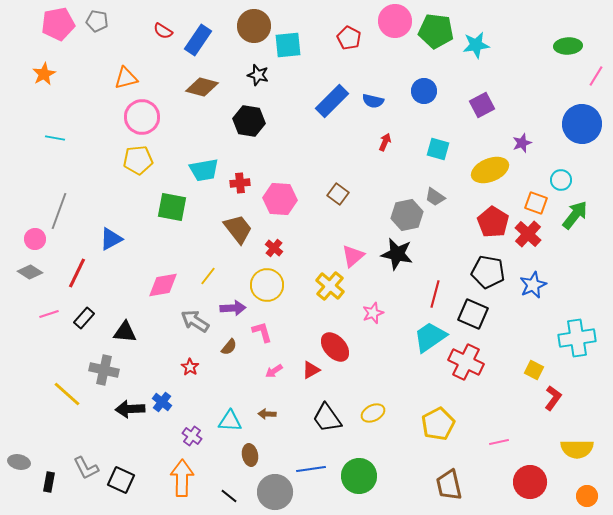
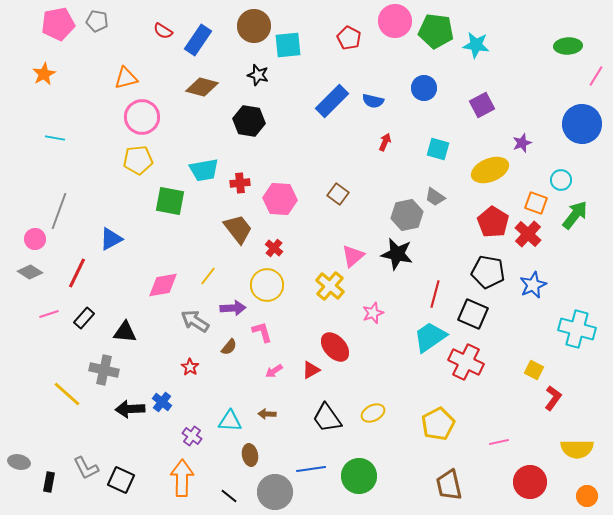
cyan star at (476, 45): rotated 16 degrees clockwise
blue circle at (424, 91): moved 3 px up
green square at (172, 207): moved 2 px left, 6 px up
cyan cross at (577, 338): moved 9 px up; rotated 24 degrees clockwise
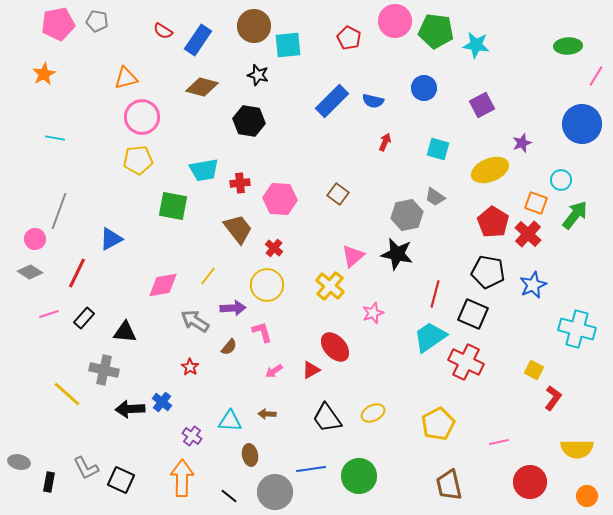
green square at (170, 201): moved 3 px right, 5 px down
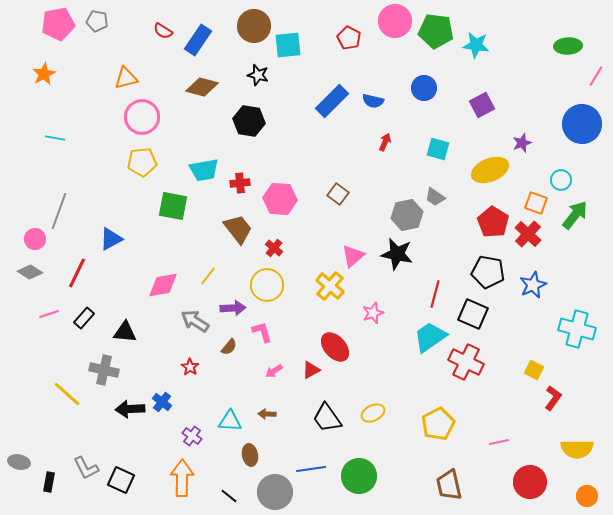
yellow pentagon at (138, 160): moved 4 px right, 2 px down
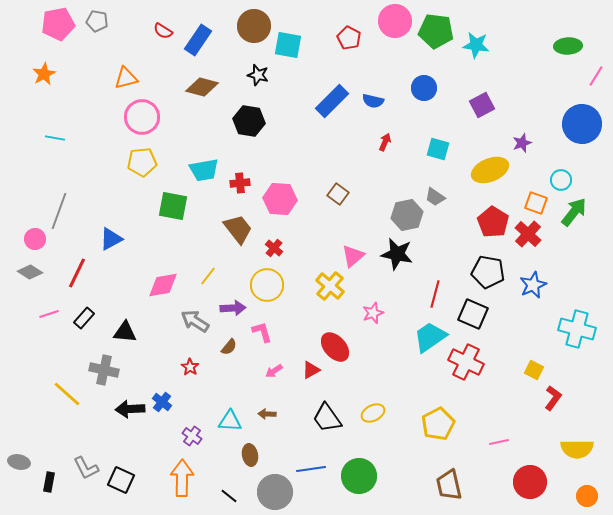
cyan square at (288, 45): rotated 16 degrees clockwise
green arrow at (575, 215): moved 1 px left, 3 px up
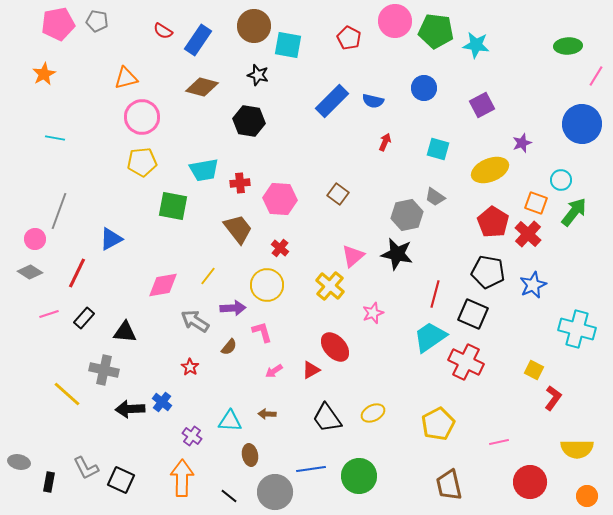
red cross at (274, 248): moved 6 px right
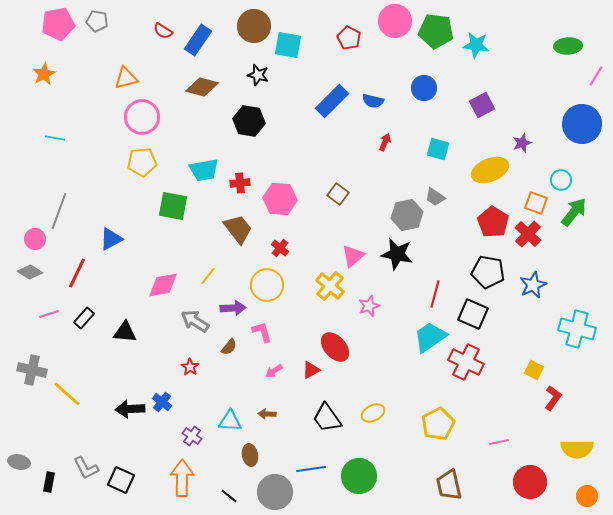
pink star at (373, 313): moved 4 px left, 7 px up
gray cross at (104, 370): moved 72 px left
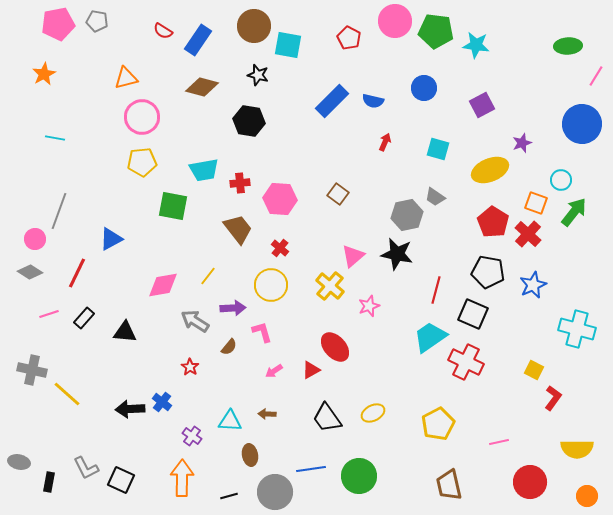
yellow circle at (267, 285): moved 4 px right
red line at (435, 294): moved 1 px right, 4 px up
black line at (229, 496): rotated 54 degrees counterclockwise
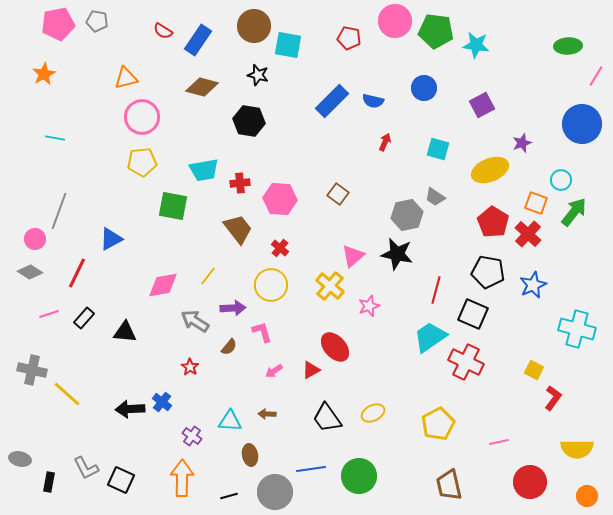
red pentagon at (349, 38): rotated 15 degrees counterclockwise
gray ellipse at (19, 462): moved 1 px right, 3 px up
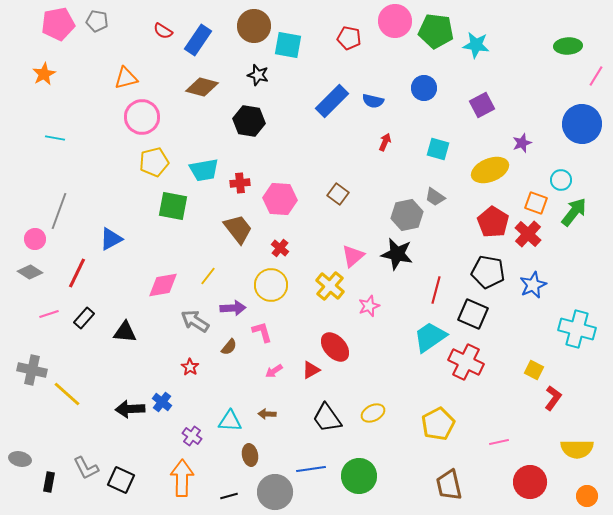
yellow pentagon at (142, 162): moved 12 px right; rotated 8 degrees counterclockwise
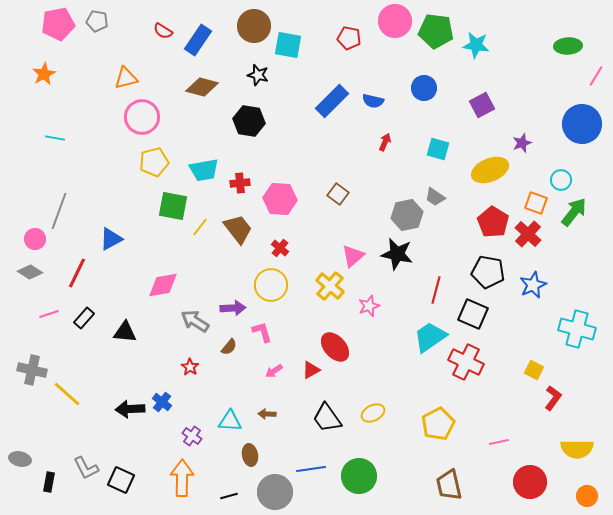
yellow line at (208, 276): moved 8 px left, 49 px up
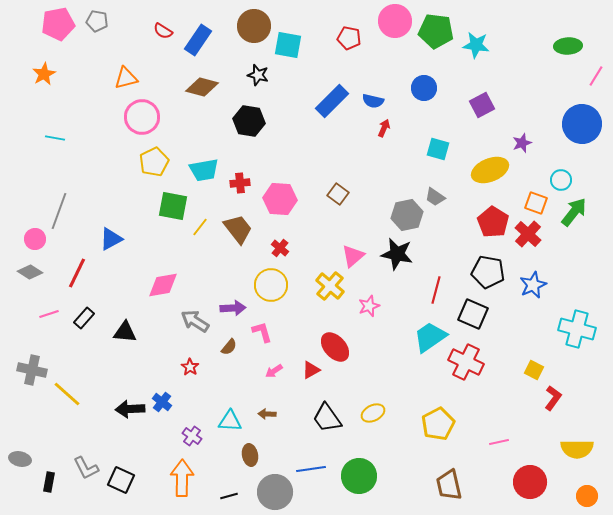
red arrow at (385, 142): moved 1 px left, 14 px up
yellow pentagon at (154, 162): rotated 12 degrees counterclockwise
